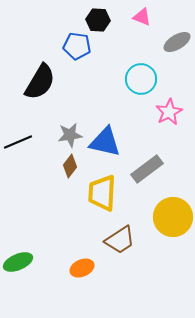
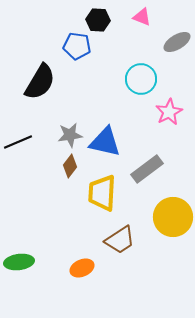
green ellipse: moved 1 px right; rotated 16 degrees clockwise
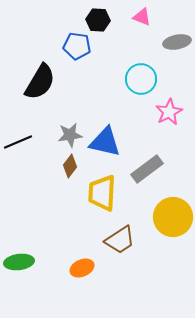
gray ellipse: rotated 20 degrees clockwise
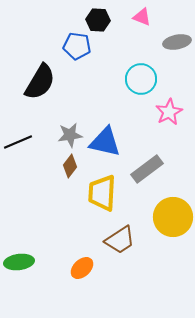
orange ellipse: rotated 20 degrees counterclockwise
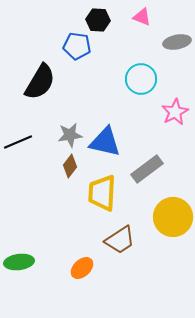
pink star: moved 6 px right
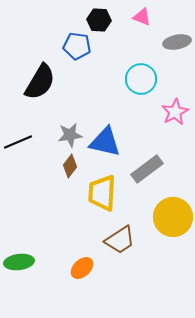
black hexagon: moved 1 px right
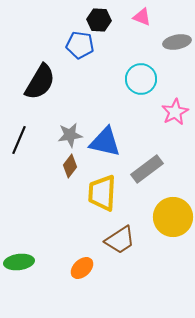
blue pentagon: moved 3 px right, 1 px up
black line: moved 1 px right, 2 px up; rotated 44 degrees counterclockwise
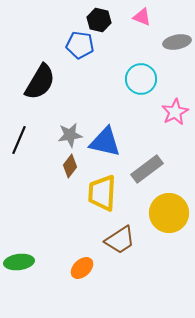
black hexagon: rotated 10 degrees clockwise
yellow circle: moved 4 px left, 4 px up
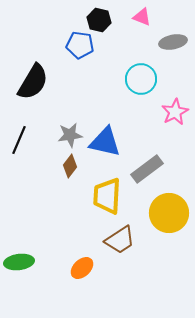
gray ellipse: moved 4 px left
black semicircle: moved 7 px left
yellow trapezoid: moved 5 px right, 3 px down
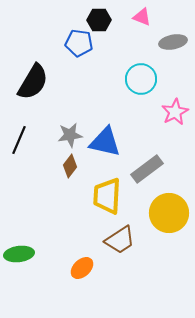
black hexagon: rotated 15 degrees counterclockwise
blue pentagon: moved 1 px left, 2 px up
green ellipse: moved 8 px up
